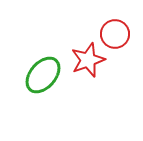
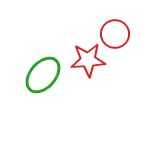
red star: rotated 16 degrees clockwise
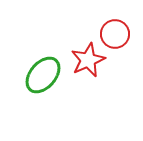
red star: rotated 20 degrees counterclockwise
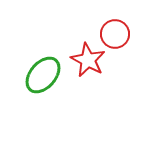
red star: rotated 20 degrees counterclockwise
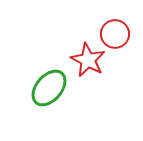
green ellipse: moved 6 px right, 13 px down
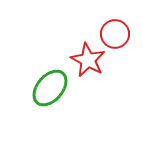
green ellipse: moved 1 px right
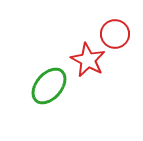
green ellipse: moved 1 px left, 2 px up
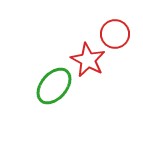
green ellipse: moved 5 px right
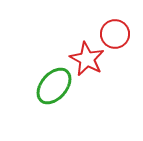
red star: moved 1 px left, 1 px up
